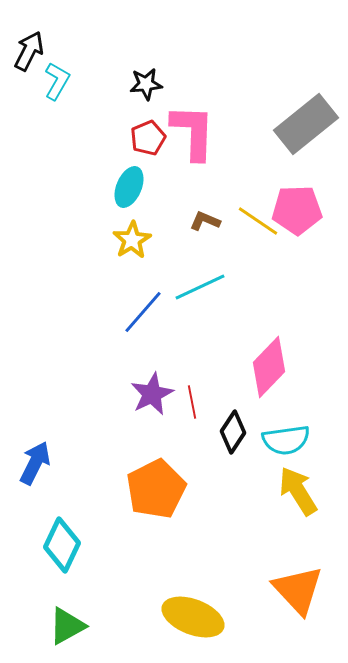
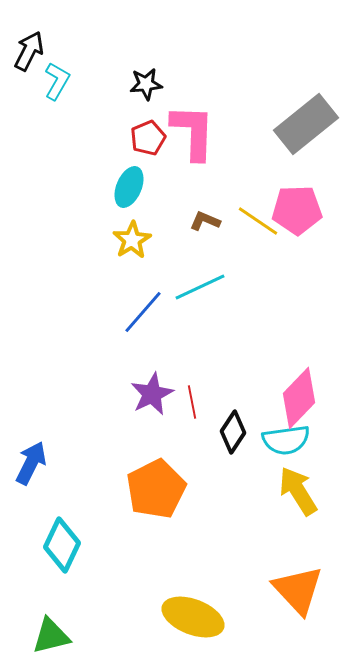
pink diamond: moved 30 px right, 31 px down
blue arrow: moved 4 px left
green triangle: moved 16 px left, 10 px down; rotated 15 degrees clockwise
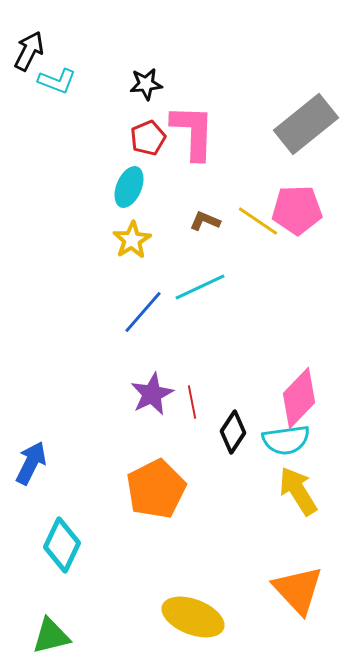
cyan L-shape: rotated 81 degrees clockwise
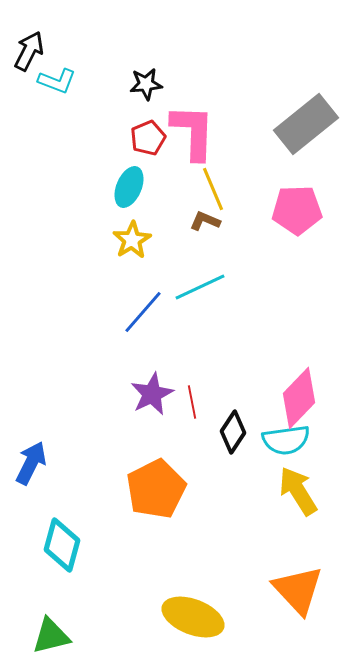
yellow line: moved 45 px left, 32 px up; rotated 33 degrees clockwise
cyan diamond: rotated 10 degrees counterclockwise
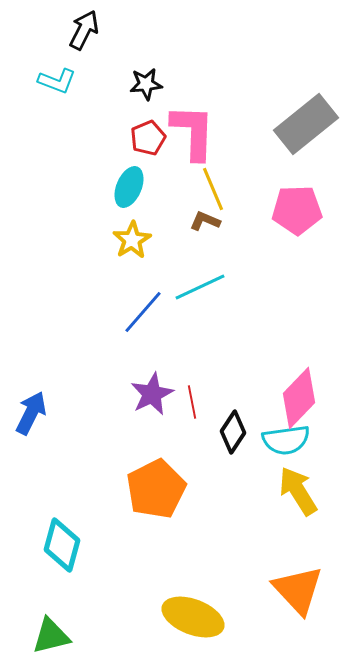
black arrow: moved 55 px right, 21 px up
blue arrow: moved 50 px up
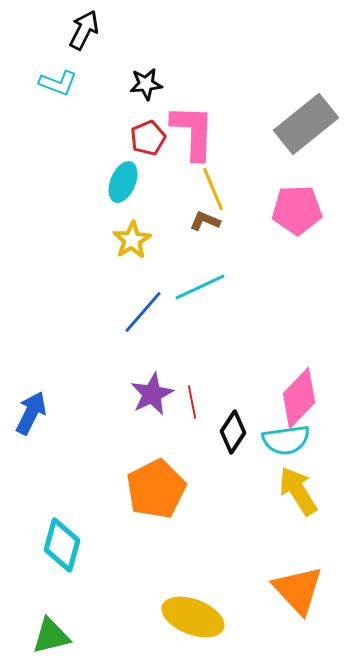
cyan L-shape: moved 1 px right, 2 px down
cyan ellipse: moved 6 px left, 5 px up
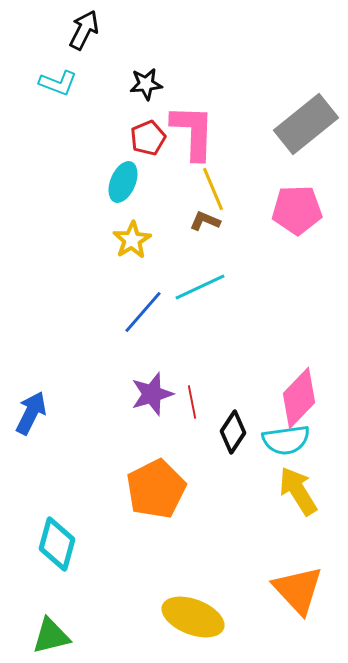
purple star: rotated 9 degrees clockwise
cyan diamond: moved 5 px left, 1 px up
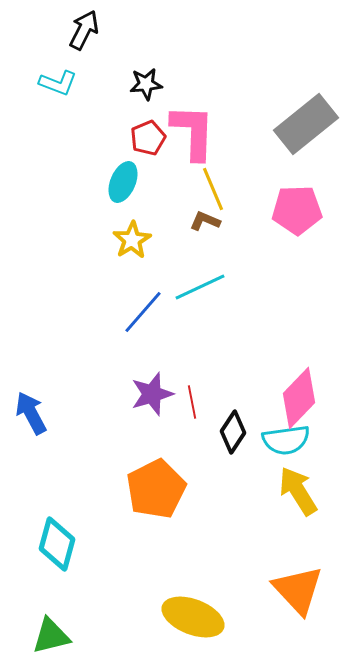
blue arrow: rotated 54 degrees counterclockwise
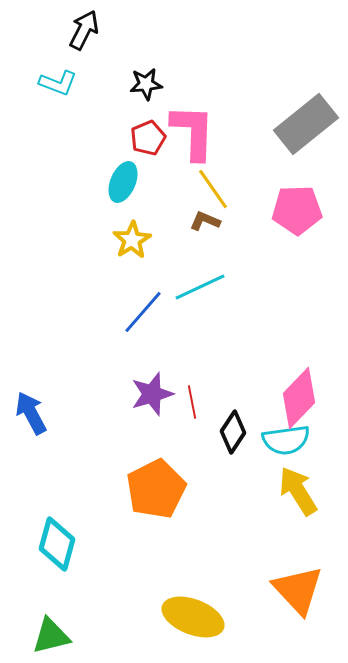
yellow line: rotated 12 degrees counterclockwise
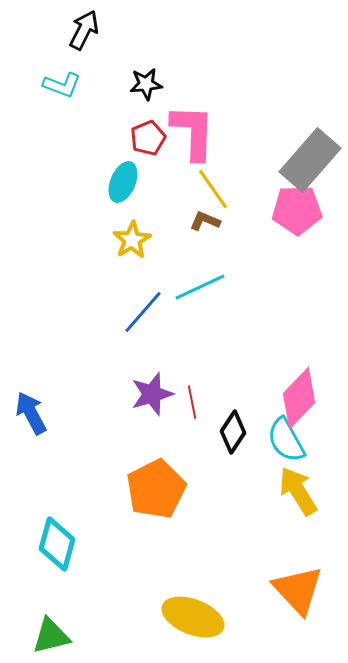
cyan L-shape: moved 4 px right, 2 px down
gray rectangle: moved 4 px right, 36 px down; rotated 10 degrees counterclockwise
cyan semicircle: rotated 69 degrees clockwise
